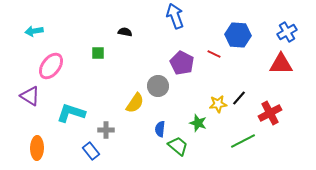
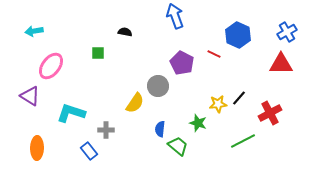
blue hexagon: rotated 20 degrees clockwise
blue rectangle: moved 2 px left
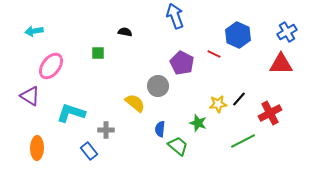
black line: moved 1 px down
yellow semicircle: rotated 85 degrees counterclockwise
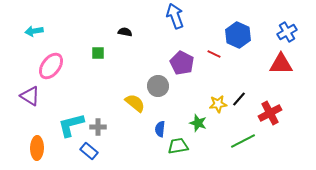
cyan L-shape: moved 12 px down; rotated 32 degrees counterclockwise
gray cross: moved 8 px left, 3 px up
green trapezoid: rotated 50 degrees counterclockwise
blue rectangle: rotated 12 degrees counterclockwise
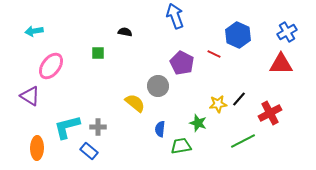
cyan L-shape: moved 4 px left, 2 px down
green trapezoid: moved 3 px right
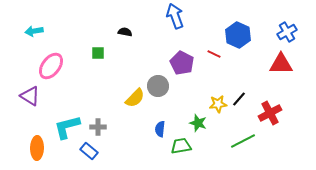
yellow semicircle: moved 5 px up; rotated 95 degrees clockwise
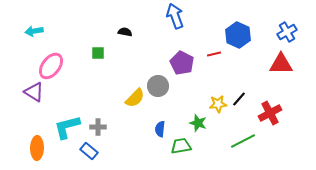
red line: rotated 40 degrees counterclockwise
purple triangle: moved 4 px right, 4 px up
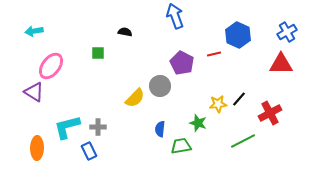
gray circle: moved 2 px right
blue rectangle: rotated 24 degrees clockwise
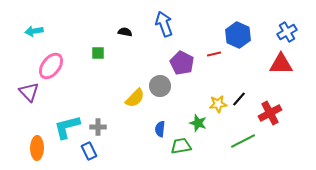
blue arrow: moved 11 px left, 8 px down
purple triangle: moved 5 px left; rotated 15 degrees clockwise
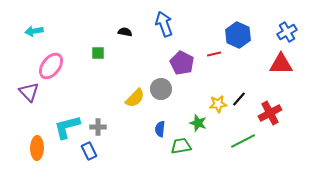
gray circle: moved 1 px right, 3 px down
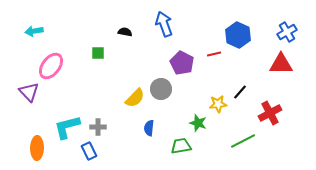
black line: moved 1 px right, 7 px up
blue semicircle: moved 11 px left, 1 px up
